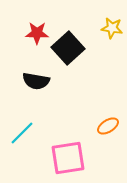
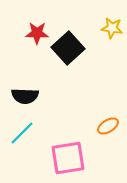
black semicircle: moved 11 px left, 15 px down; rotated 8 degrees counterclockwise
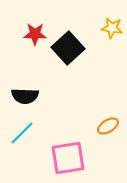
red star: moved 2 px left, 1 px down
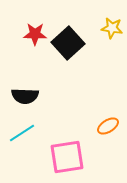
black square: moved 5 px up
cyan line: rotated 12 degrees clockwise
pink square: moved 1 px left, 1 px up
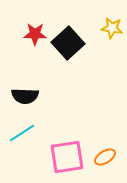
orange ellipse: moved 3 px left, 31 px down
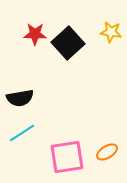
yellow star: moved 1 px left, 4 px down
black semicircle: moved 5 px left, 2 px down; rotated 12 degrees counterclockwise
orange ellipse: moved 2 px right, 5 px up
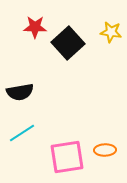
red star: moved 7 px up
black semicircle: moved 6 px up
orange ellipse: moved 2 px left, 2 px up; rotated 30 degrees clockwise
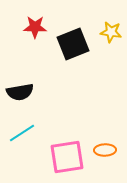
black square: moved 5 px right, 1 px down; rotated 20 degrees clockwise
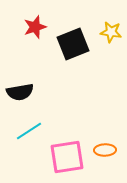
red star: rotated 20 degrees counterclockwise
cyan line: moved 7 px right, 2 px up
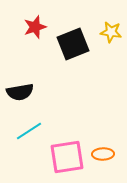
orange ellipse: moved 2 px left, 4 px down
